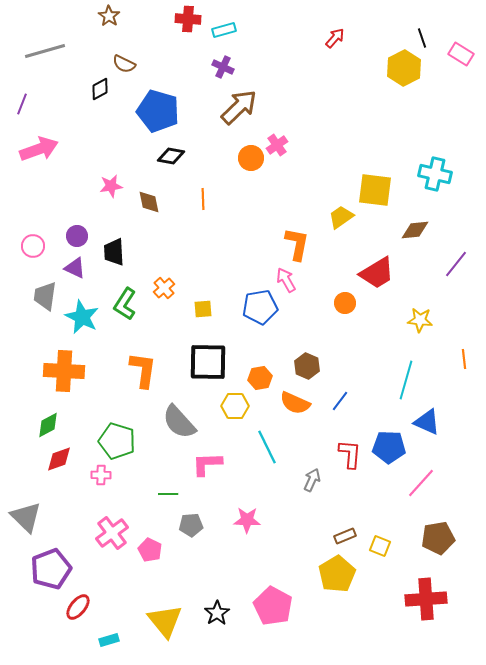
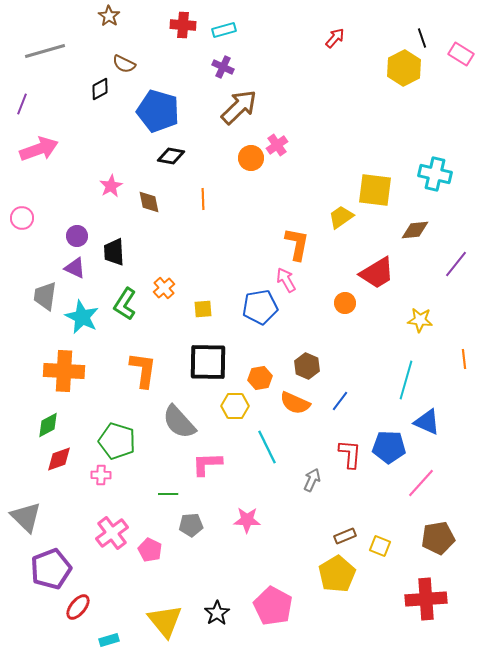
red cross at (188, 19): moved 5 px left, 6 px down
pink star at (111, 186): rotated 20 degrees counterclockwise
pink circle at (33, 246): moved 11 px left, 28 px up
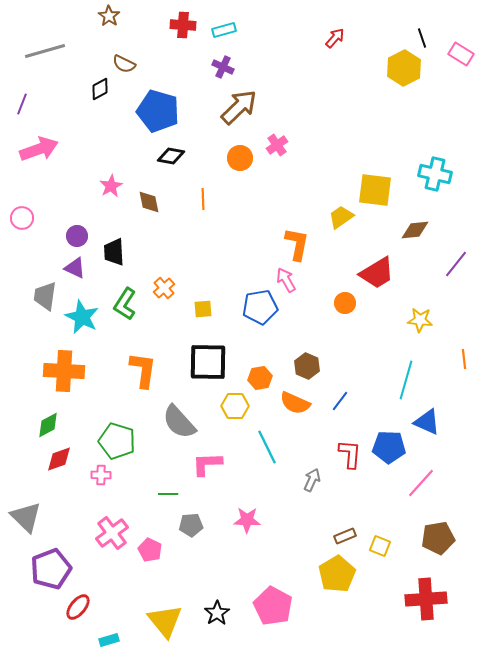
orange circle at (251, 158): moved 11 px left
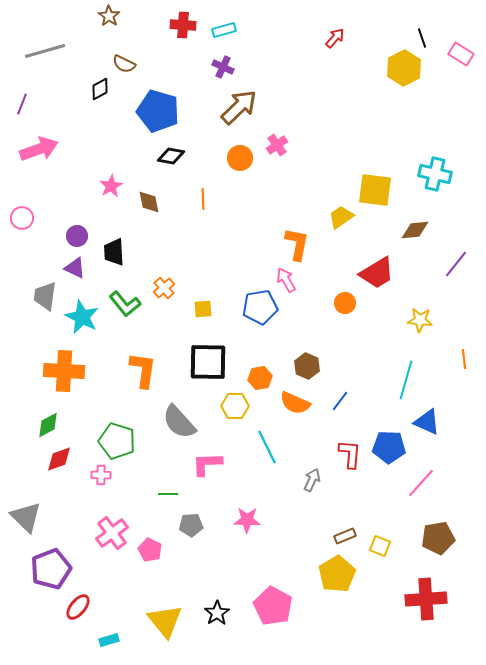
green L-shape at (125, 304): rotated 72 degrees counterclockwise
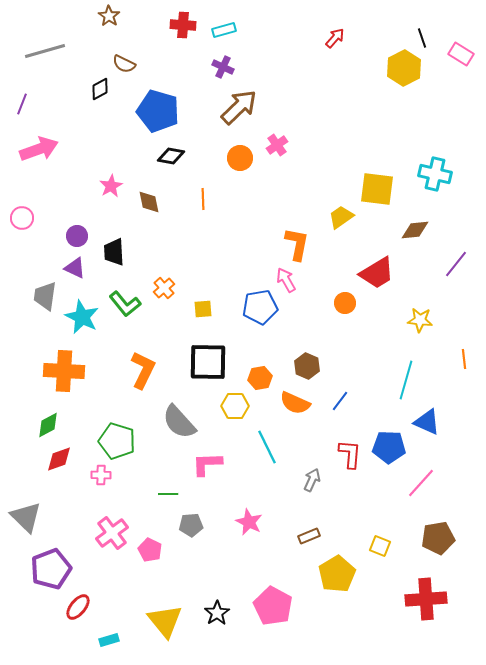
yellow square at (375, 190): moved 2 px right, 1 px up
orange L-shape at (143, 370): rotated 18 degrees clockwise
pink star at (247, 520): moved 2 px right, 2 px down; rotated 24 degrees clockwise
brown rectangle at (345, 536): moved 36 px left
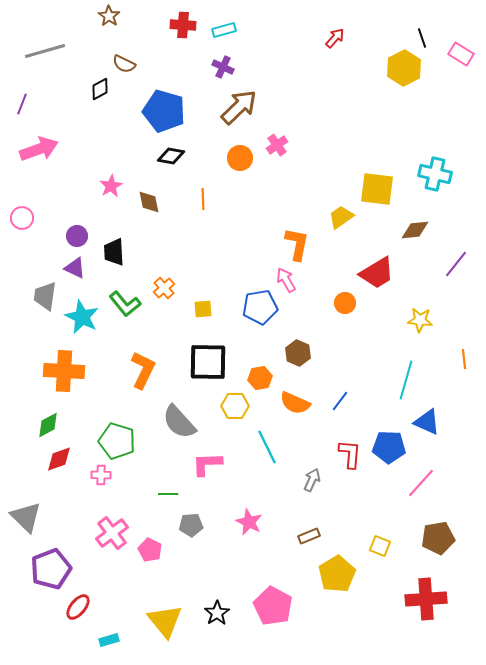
blue pentagon at (158, 111): moved 6 px right
brown hexagon at (307, 366): moved 9 px left, 13 px up
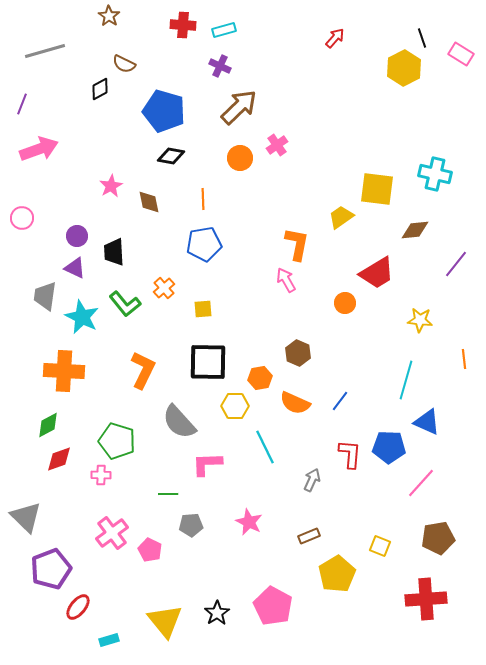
purple cross at (223, 67): moved 3 px left, 1 px up
blue pentagon at (260, 307): moved 56 px left, 63 px up
cyan line at (267, 447): moved 2 px left
